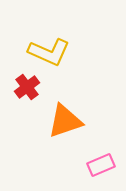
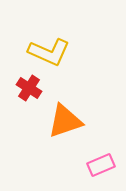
red cross: moved 2 px right, 1 px down; rotated 20 degrees counterclockwise
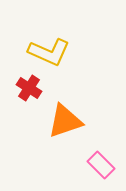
pink rectangle: rotated 68 degrees clockwise
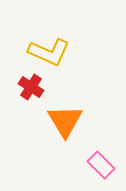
red cross: moved 2 px right, 1 px up
orange triangle: rotated 42 degrees counterclockwise
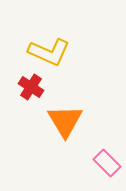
pink rectangle: moved 6 px right, 2 px up
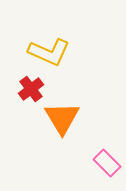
red cross: moved 2 px down; rotated 20 degrees clockwise
orange triangle: moved 3 px left, 3 px up
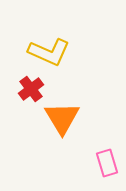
pink rectangle: rotated 28 degrees clockwise
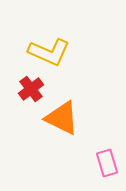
orange triangle: rotated 33 degrees counterclockwise
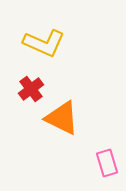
yellow L-shape: moved 5 px left, 9 px up
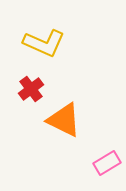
orange triangle: moved 2 px right, 2 px down
pink rectangle: rotated 76 degrees clockwise
